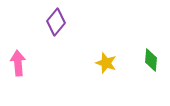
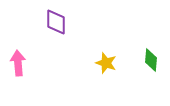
purple diamond: rotated 40 degrees counterclockwise
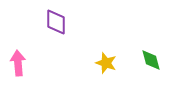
green diamond: rotated 20 degrees counterclockwise
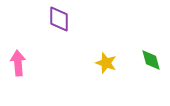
purple diamond: moved 3 px right, 3 px up
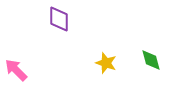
pink arrow: moved 2 px left, 7 px down; rotated 40 degrees counterclockwise
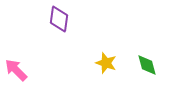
purple diamond: rotated 8 degrees clockwise
green diamond: moved 4 px left, 5 px down
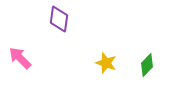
green diamond: rotated 60 degrees clockwise
pink arrow: moved 4 px right, 12 px up
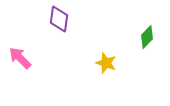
green diamond: moved 28 px up
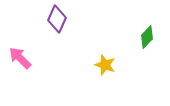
purple diamond: moved 2 px left; rotated 16 degrees clockwise
yellow star: moved 1 px left, 2 px down
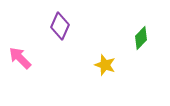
purple diamond: moved 3 px right, 7 px down
green diamond: moved 6 px left, 1 px down
